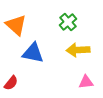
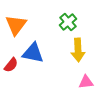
orange triangle: rotated 25 degrees clockwise
yellow arrow: rotated 90 degrees counterclockwise
red semicircle: moved 18 px up
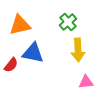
orange triangle: moved 4 px right; rotated 40 degrees clockwise
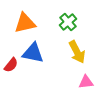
orange triangle: moved 5 px right, 2 px up
yellow arrow: moved 1 px left, 2 px down; rotated 25 degrees counterclockwise
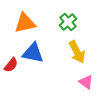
pink triangle: rotated 42 degrees clockwise
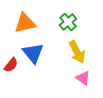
blue triangle: rotated 40 degrees clockwise
pink triangle: moved 3 px left, 4 px up
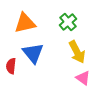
red semicircle: moved 1 px down; rotated 147 degrees clockwise
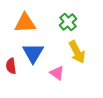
orange triangle: rotated 10 degrees clockwise
blue triangle: rotated 10 degrees clockwise
red semicircle: rotated 14 degrees counterclockwise
pink triangle: moved 26 px left, 5 px up
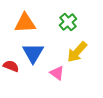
yellow arrow: rotated 70 degrees clockwise
red semicircle: rotated 119 degrees clockwise
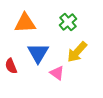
blue triangle: moved 5 px right
red semicircle: rotated 133 degrees counterclockwise
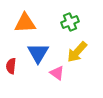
green cross: moved 2 px right; rotated 18 degrees clockwise
red semicircle: rotated 28 degrees clockwise
